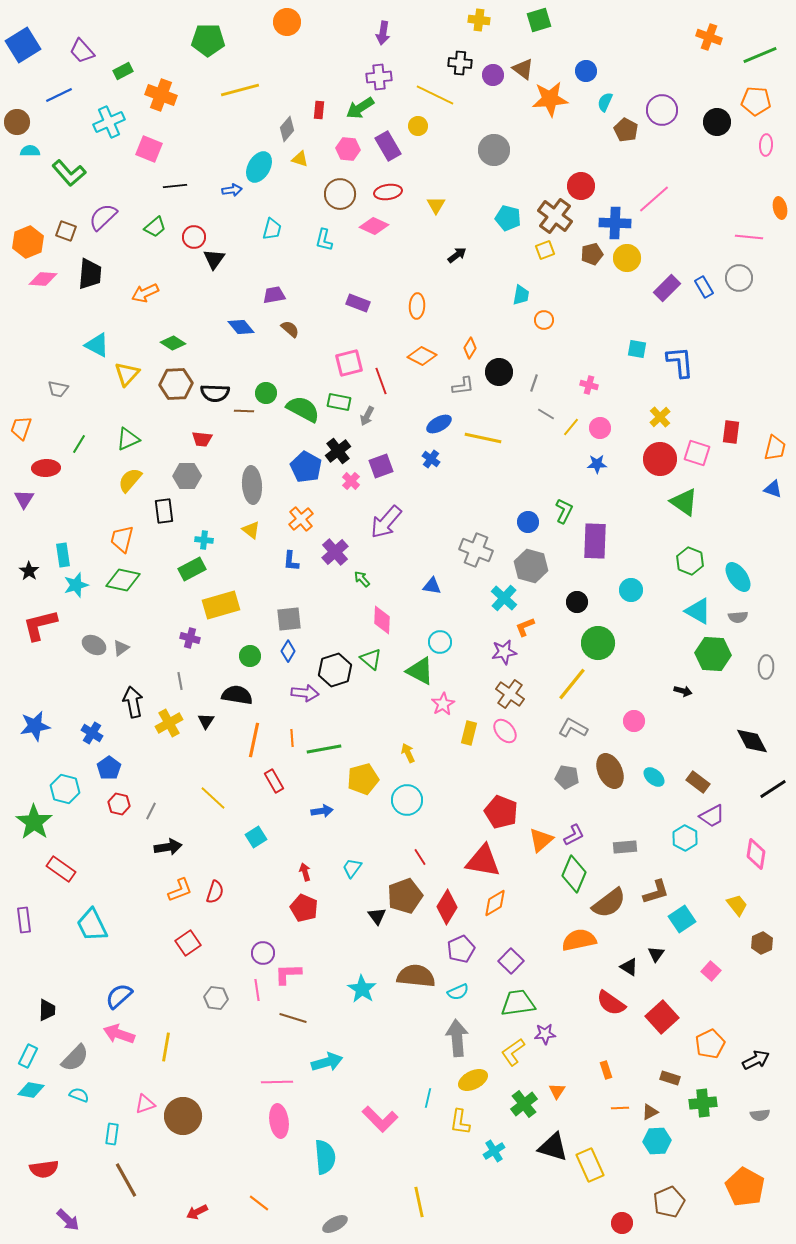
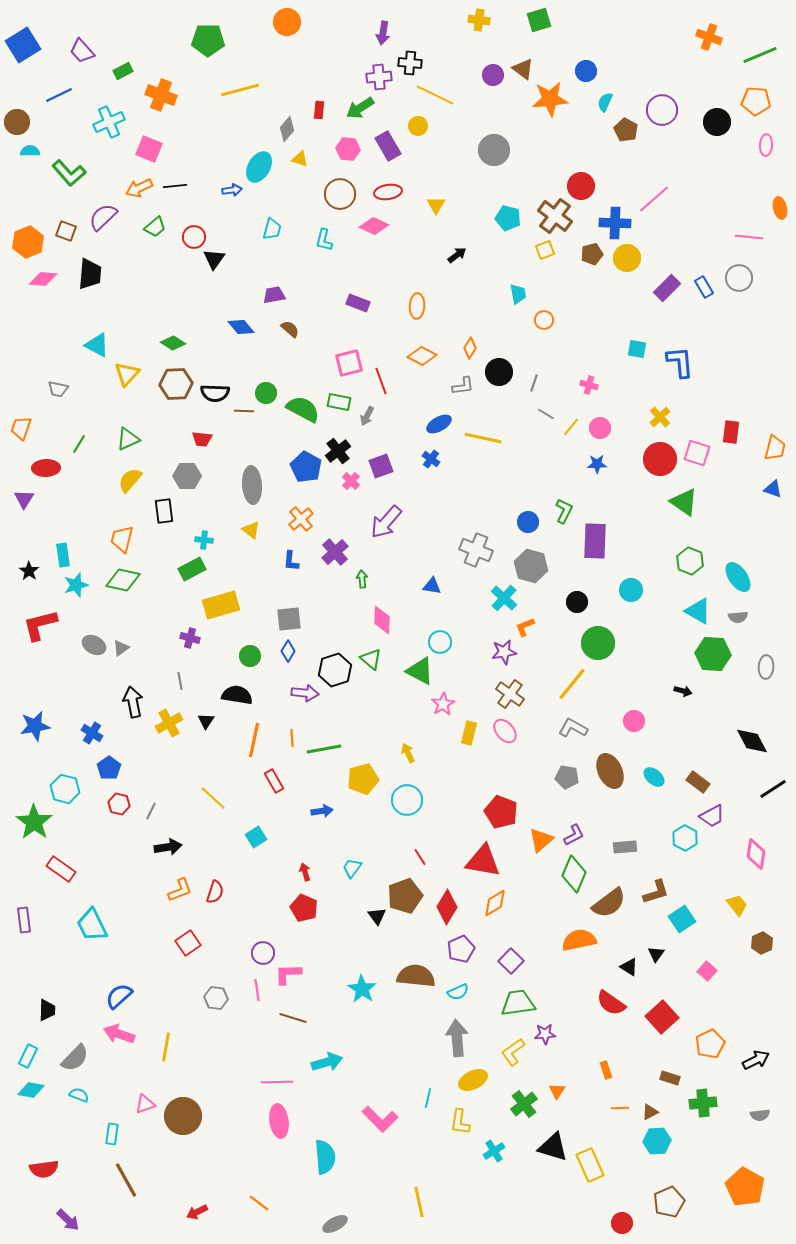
black cross at (460, 63): moved 50 px left
orange arrow at (145, 293): moved 6 px left, 105 px up
cyan trapezoid at (521, 295): moved 3 px left, 1 px up; rotated 20 degrees counterclockwise
green arrow at (362, 579): rotated 36 degrees clockwise
pink square at (711, 971): moved 4 px left
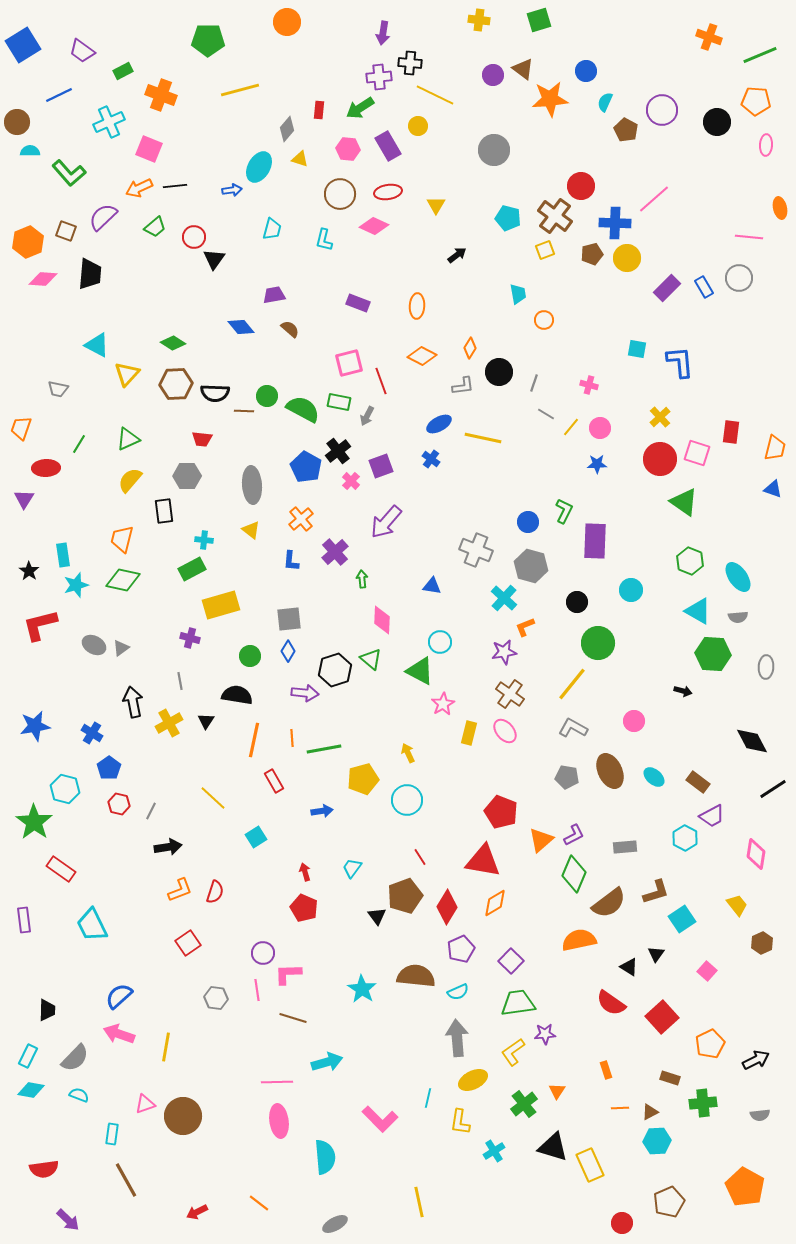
purple trapezoid at (82, 51): rotated 12 degrees counterclockwise
green circle at (266, 393): moved 1 px right, 3 px down
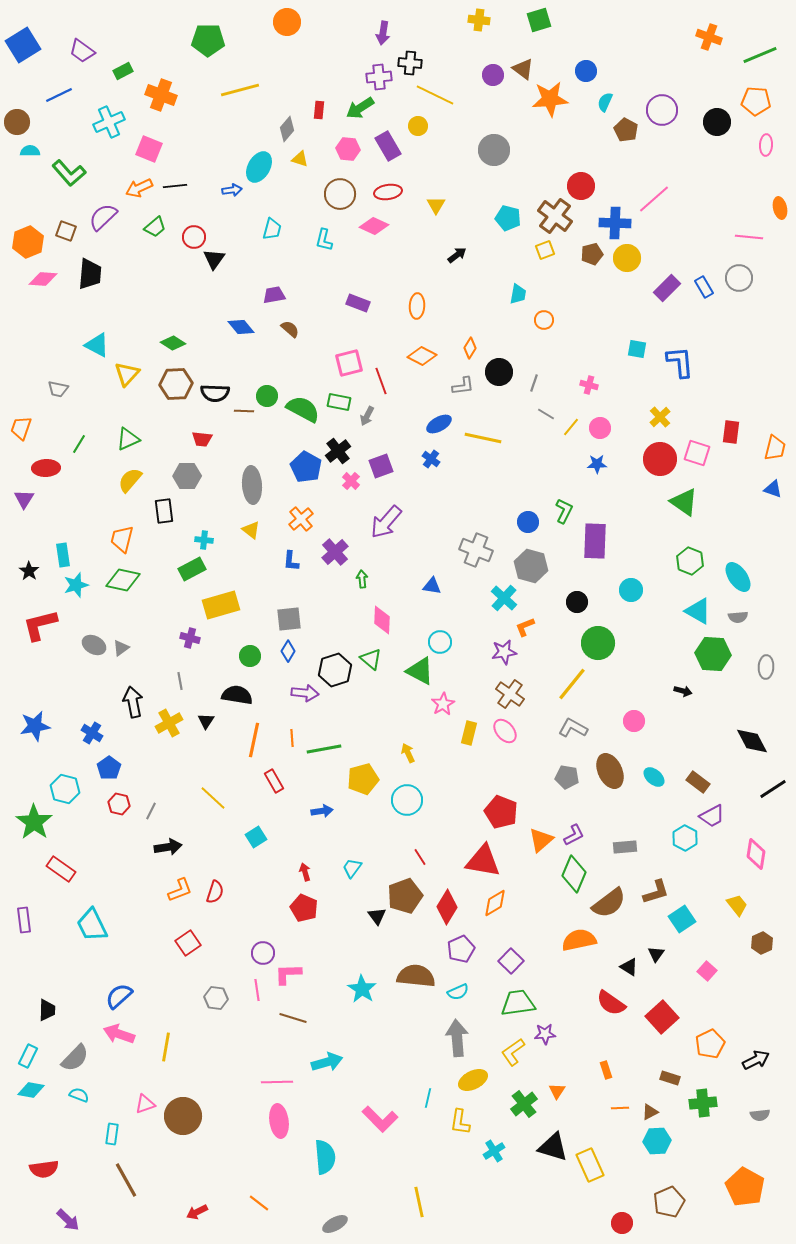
cyan trapezoid at (518, 294): rotated 20 degrees clockwise
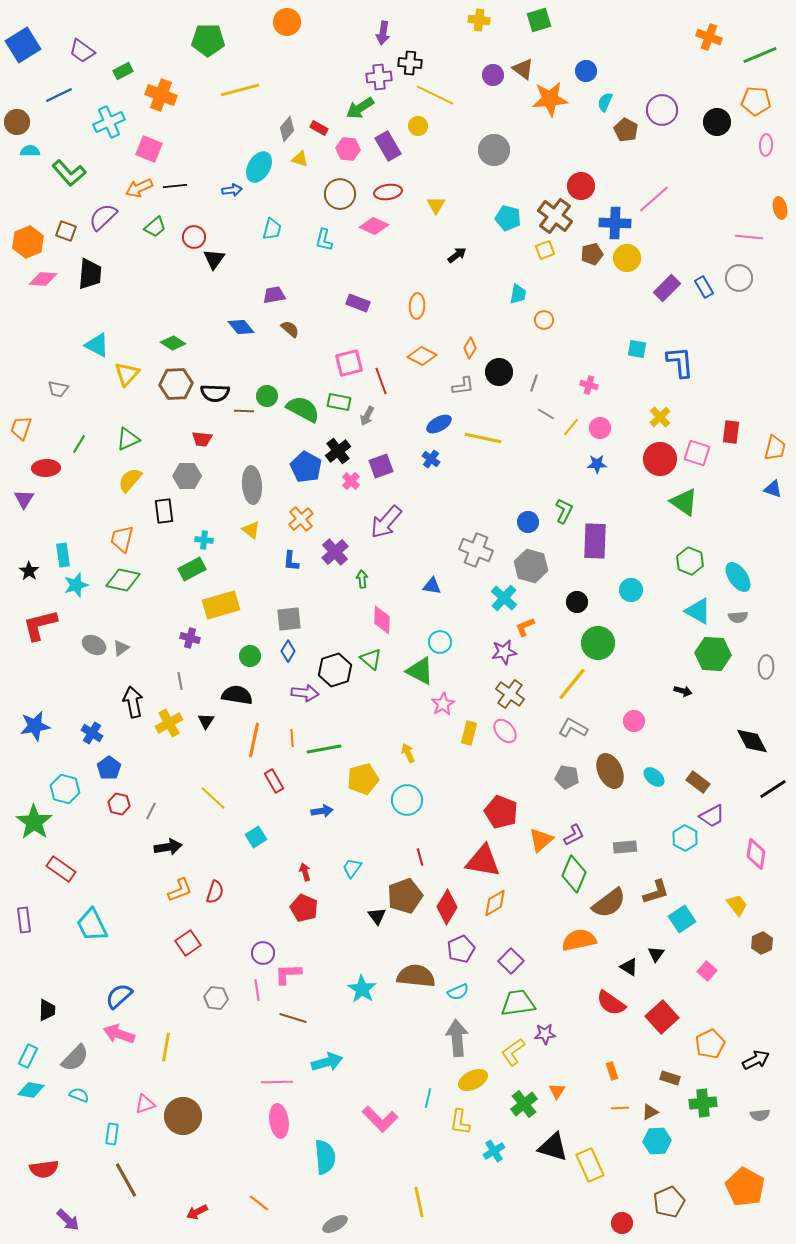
red rectangle at (319, 110): moved 18 px down; rotated 66 degrees counterclockwise
red line at (420, 857): rotated 18 degrees clockwise
orange rectangle at (606, 1070): moved 6 px right, 1 px down
